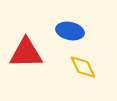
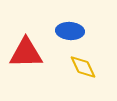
blue ellipse: rotated 8 degrees counterclockwise
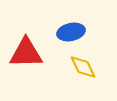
blue ellipse: moved 1 px right, 1 px down; rotated 16 degrees counterclockwise
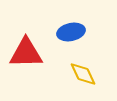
yellow diamond: moved 7 px down
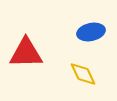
blue ellipse: moved 20 px right
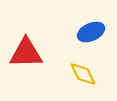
blue ellipse: rotated 12 degrees counterclockwise
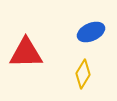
yellow diamond: rotated 56 degrees clockwise
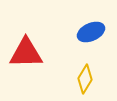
yellow diamond: moved 2 px right, 5 px down
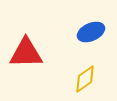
yellow diamond: rotated 24 degrees clockwise
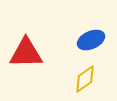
blue ellipse: moved 8 px down
